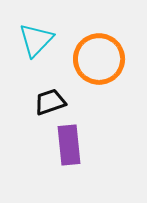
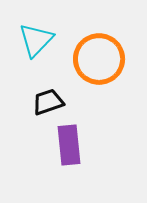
black trapezoid: moved 2 px left
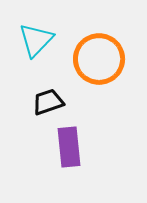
purple rectangle: moved 2 px down
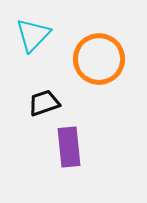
cyan triangle: moved 3 px left, 5 px up
black trapezoid: moved 4 px left, 1 px down
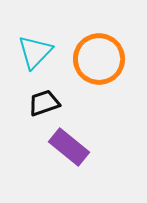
cyan triangle: moved 2 px right, 17 px down
purple rectangle: rotated 45 degrees counterclockwise
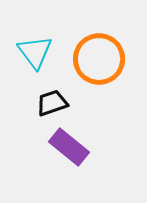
cyan triangle: rotated 21 degrees counterclockwise
black trapezoid: moved 8 px right
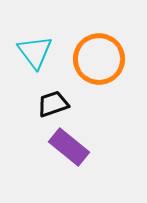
black trapezoid: moved 1 px right, 1 px down
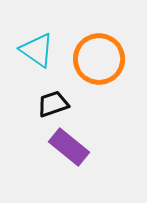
cyan triangle: moved 2 px right, 2 px up; rotated 18 degrees counterclockwise
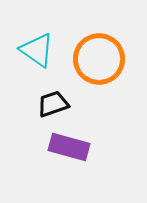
purple rectangle: rotated 24 degrees counterclockwise
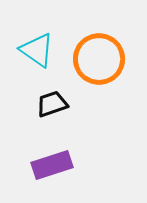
black trapezoid: moved 1 px left
purple rectangle: moved 17 px left, 18 px down; rotated 33 degrees counterclockwise
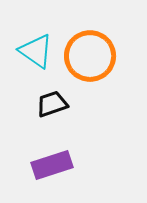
cyan triangle: moved 1 px left, 1 px down
orange circle: moved 9 px left, 3 px up
